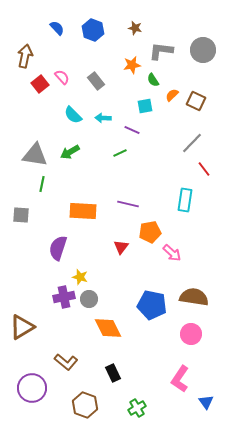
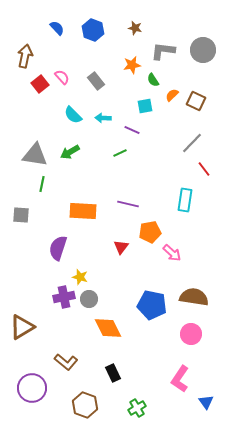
gray L-shape at (161, 51): moved 2 px right
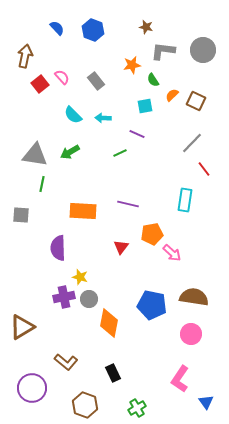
brown star at (135, 28): moved 11 px right, 1 px up
purple line at (132, 130): moved 5 px right, 4 px down
orange pentagon at (150, 232): moved 2 px right, 2 px down
purple semicircle at (58, 248): rotated 20 degrees counterclockwise
orange diamond at (108, 328): moved 1 px right, 5 px up; rotated 36 degrees clockwise
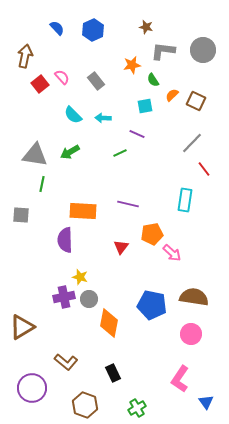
blue hexagon at (93, 30): rotated 15 degrees clockwise
purple semicircle at (58, 248): moved 7 px right, 8 px up
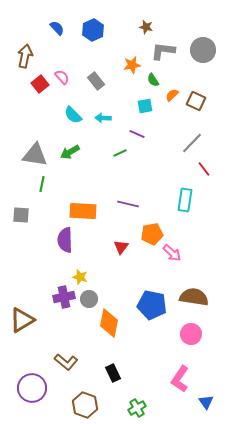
brown triangle at (22, 327): moved 7 px up
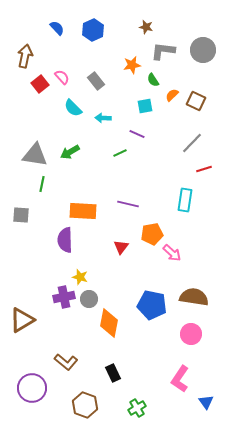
cyan semicircle at (73, 115): moved 7 px up
red line at (204, 169): rotated 70 degrees counterclockwise
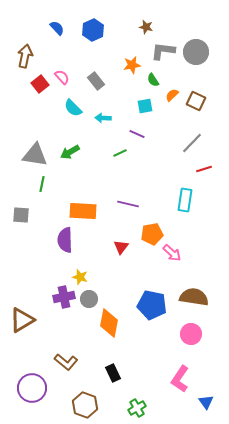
gray circle at (203, 50): moved 7 px left, 2 px down
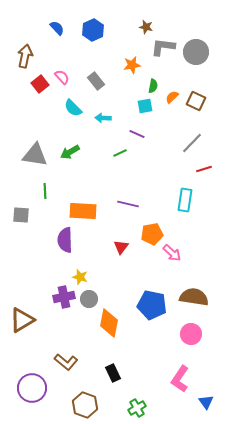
gray L-shape at (163, 51): moved 4 px up
green semicircle at (153, 80): moved 6 px down; rotated 136 degrees counterclockwise
orange semicircle at (172, 95): moved 2 px down
green line at (42, 184): moved 3 px right, 7 px down; rotated 14 degrees counterclockwise
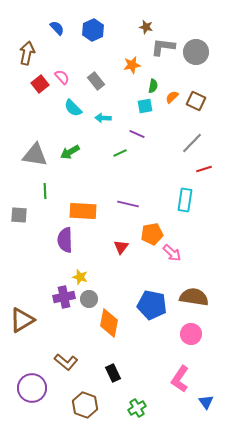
brown arrow at (25, 56): moved 2 px right, 3 px up
gray square at (21, 215): moved 2 px left
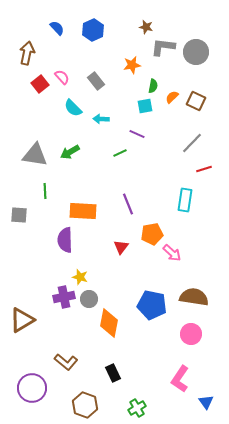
cyan arrow at (103, 118): moved 2 px left, 1 px down
purple line at (128, 204): rotated 55 degrees clockwise
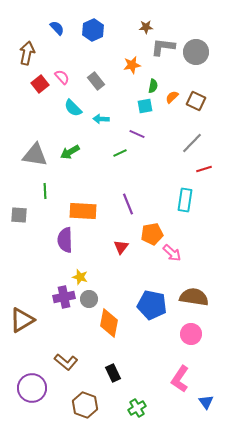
brown star at (146, 27): rotated 16 degrees counterclockwise
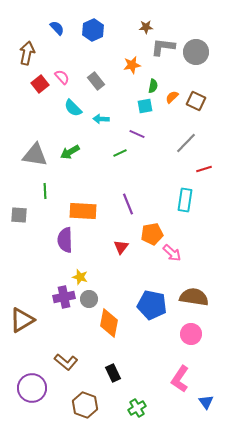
gray line at (192, 143): moved 6 px left
